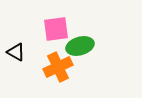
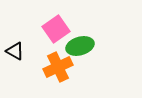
pink square: rotated 28 degrees counterclockwise
black triangle: moved 1 px left, 1 px up
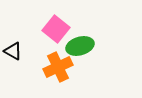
pink square: rotated 16 degrees counterclockwise
black triangle: moved 2 px left
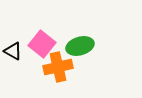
pink square: moved 14 px left, 15 px down
orange cross: rotated 12 degrees clockwise
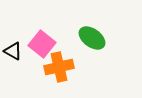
green ellipse: moved 12 px right, 8 px up; rotated 52 degrees clockwise
orange cross: moved 1 px right
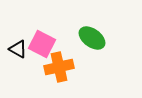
pink square: rotated 12 degrees counterclockwise
black triangle: moved 5 px right, 2 px up
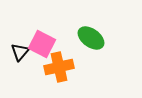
green ellipse: moved 1 px left
black triangle: moved 2 px right, 3 px down; rotated 42 degrees clockwise
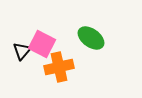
black triangle: moved 2 px right, 1 px up
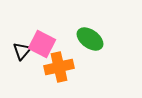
green ellipse: moved 1 px left, 1 px down
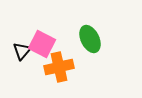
green ellipse: rotated 28 degrees clockwise
